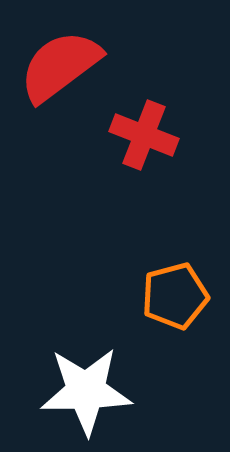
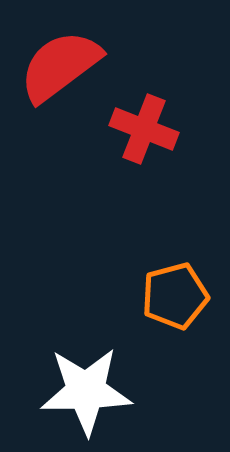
red cross: moved 6 px up
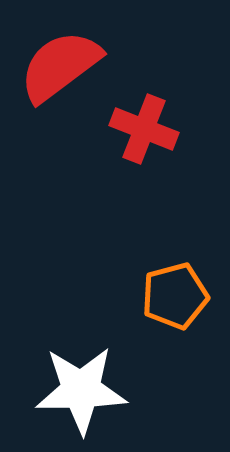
white star: moved 5 px left, 1 px up
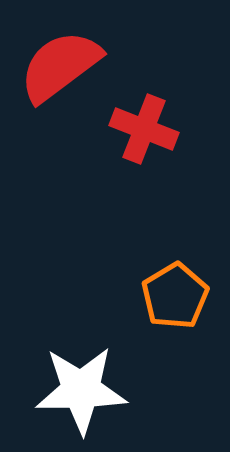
orange pentagon: rotated 16 degrees counterclockwise
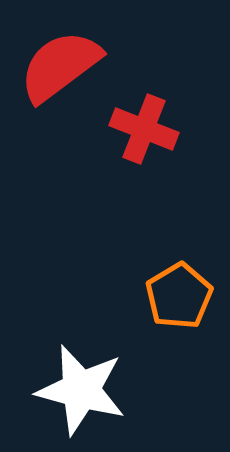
orange pentagon: moved 4 px right
white star: rotated 16 degrees clockwise
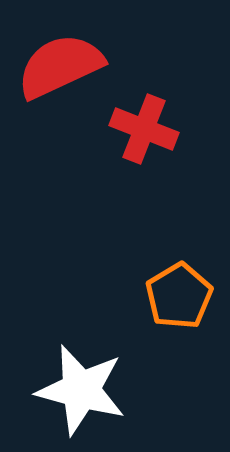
red semicircle: rotated 12 degrees clockwise
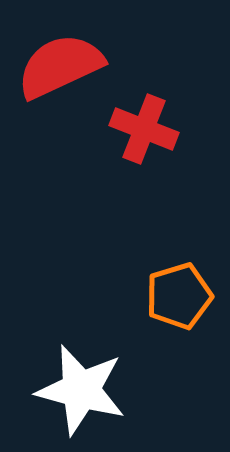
orange pentagon: rotated 14 degrees clockwise
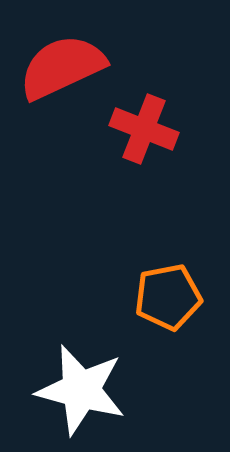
red semicircle: moved 2 px right, 1 px down
orange pentagon: moved 11 px left, 1 px down; rotated 6 degrees clockwise
